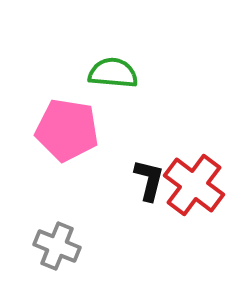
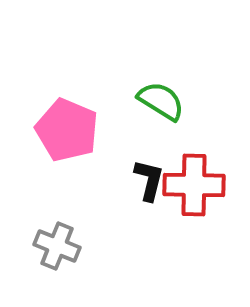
green semicircle: moved 48 px right, 28 px down; rotated 27 degrees clockwise
pink pentagon: rotated 14 degrees clockwise
red cross: rotated 36 degrees counterclockwise
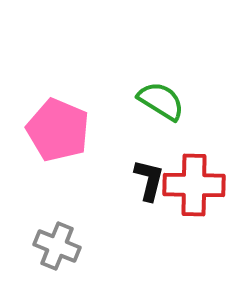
pink pentagon: moved 9 px left
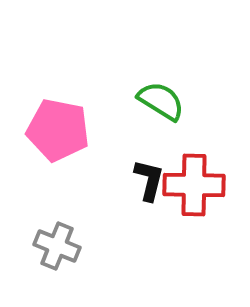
pink pentagon: rotated 12 degrees counterclockwise
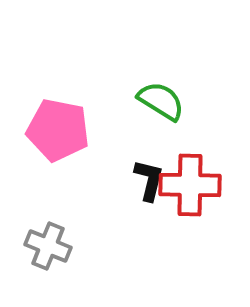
red cross: moved 4 px left
gray cross: moved 9 px left
